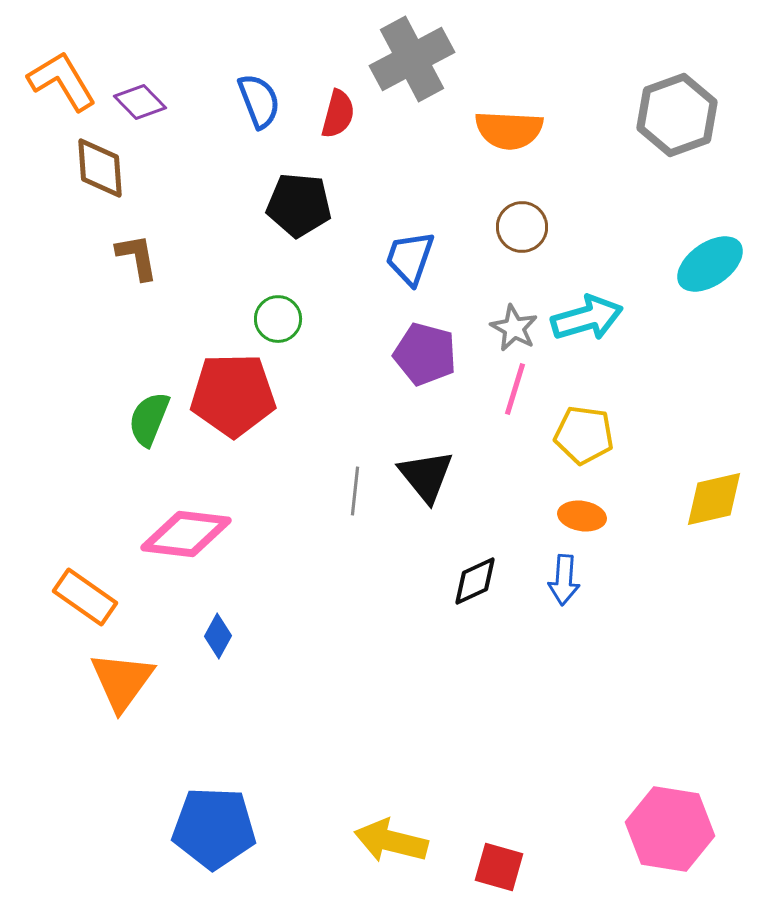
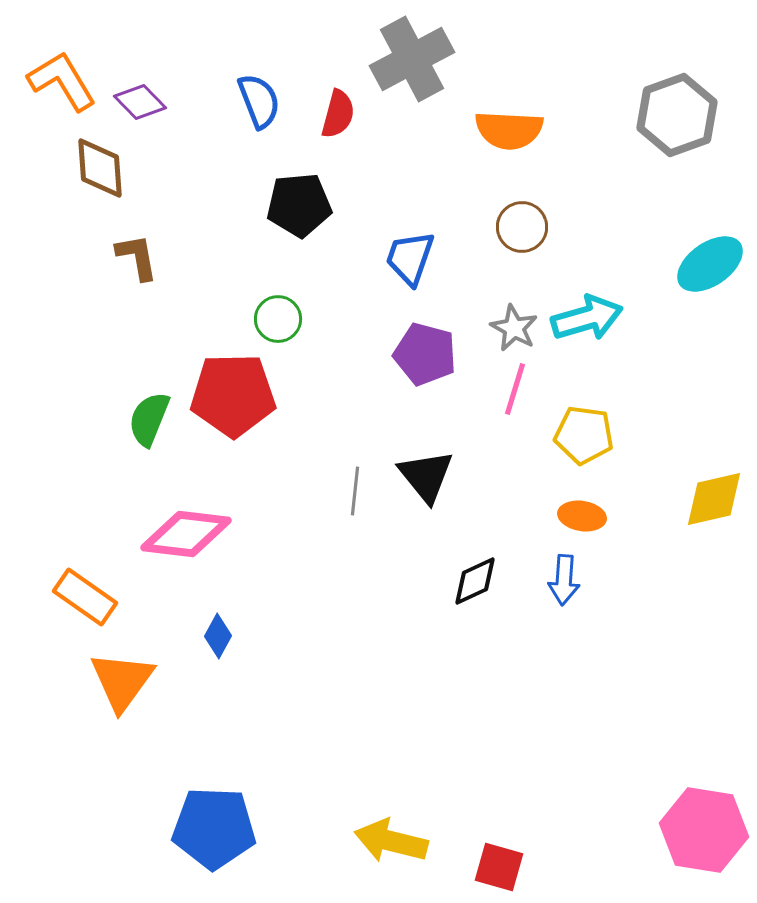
black pentagon: rotated 10 degrees counterclockwise
pink hexagon: moved 34 px right, 1 px down
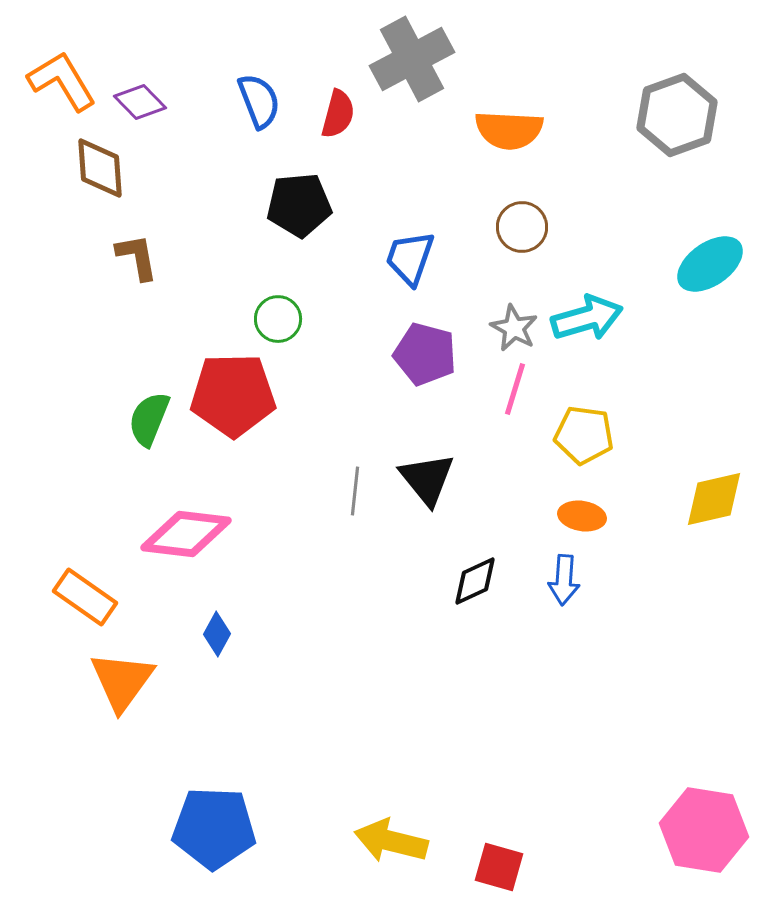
black triangle: moved 1 px right, 3 px down
blue diamond: moved 1 px left, 2 px up
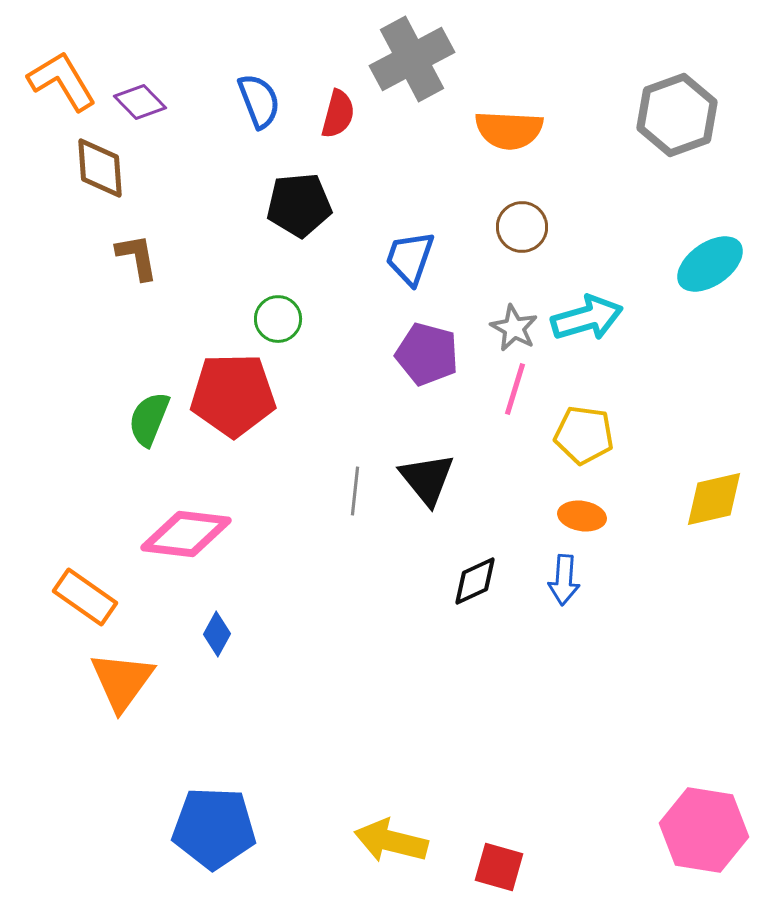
purple pentagon: moved 2 px right
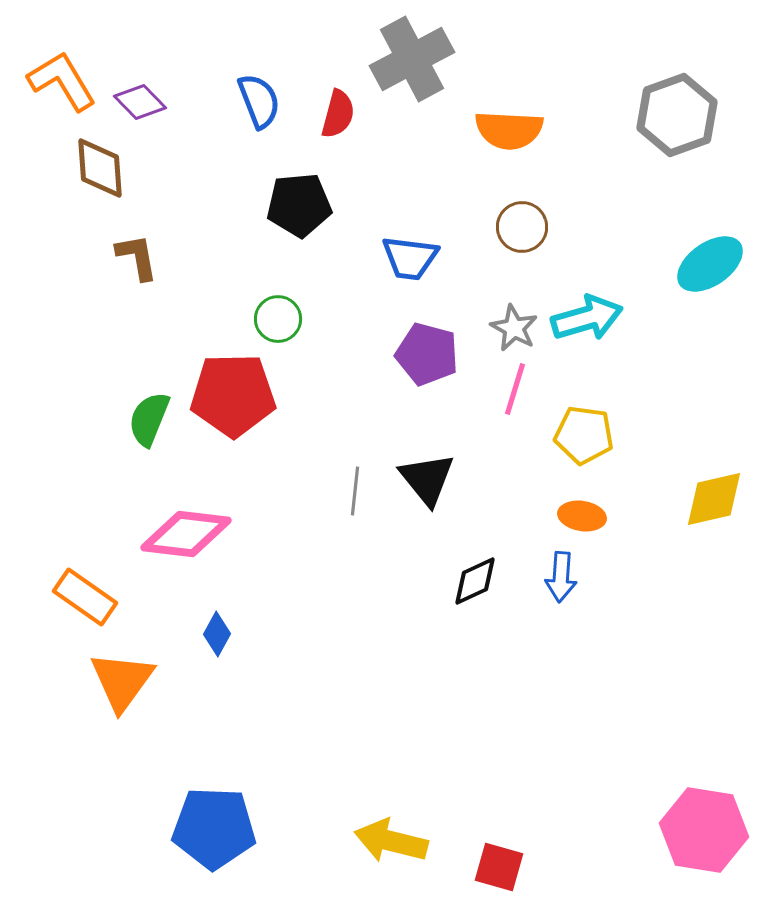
blue trapezoid: rotated 102 degrees counterclockwise
blue arrow: moved 3 px left, 3 px up
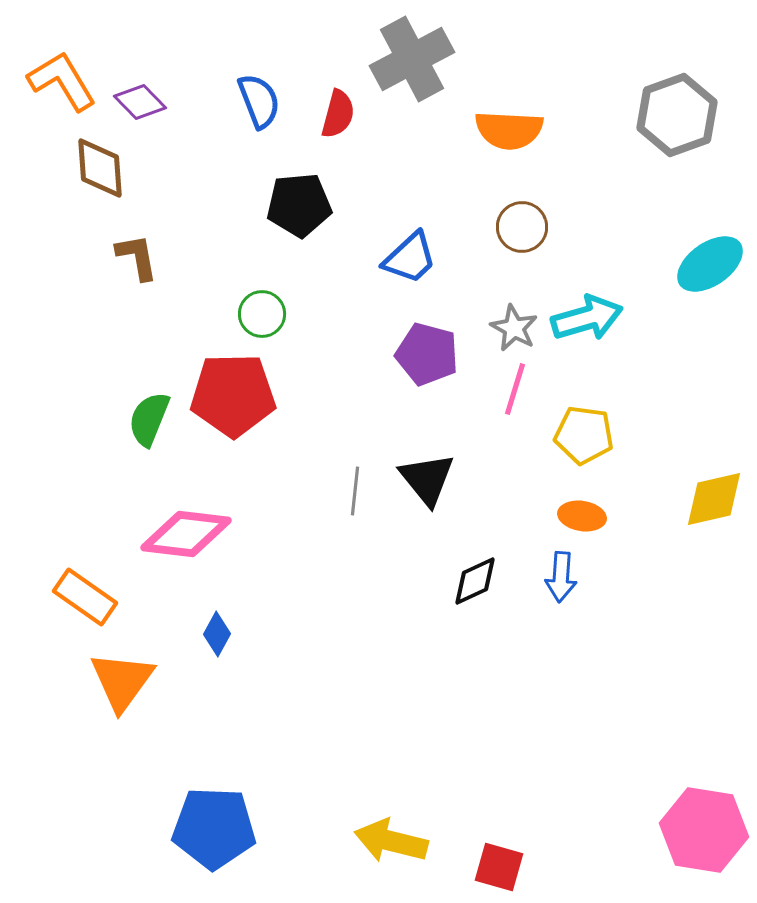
blue trapezoid: rotated 50 degrees counterclockwise
green circle: moved 16 px left, 5 px up
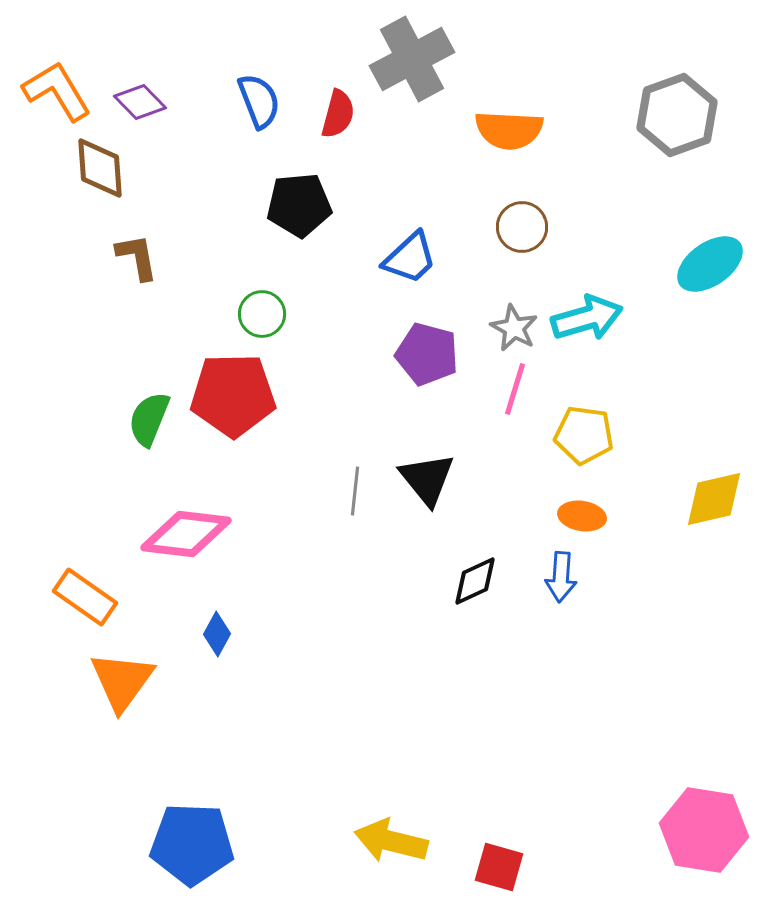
orange L-shape: moved 5 px left, 10 px down
blue pentagon: moved 22 px left, 16 px down
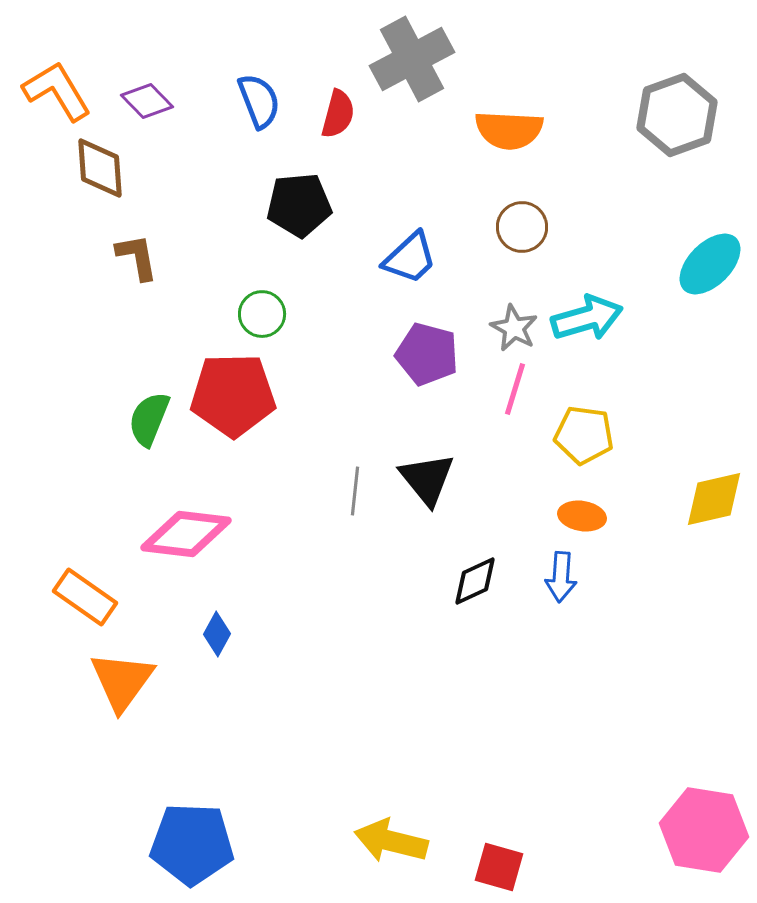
purple diamond: moved 7 px right, 1 px up
cyan ellipse: rotated 10 degrees counterclockwise
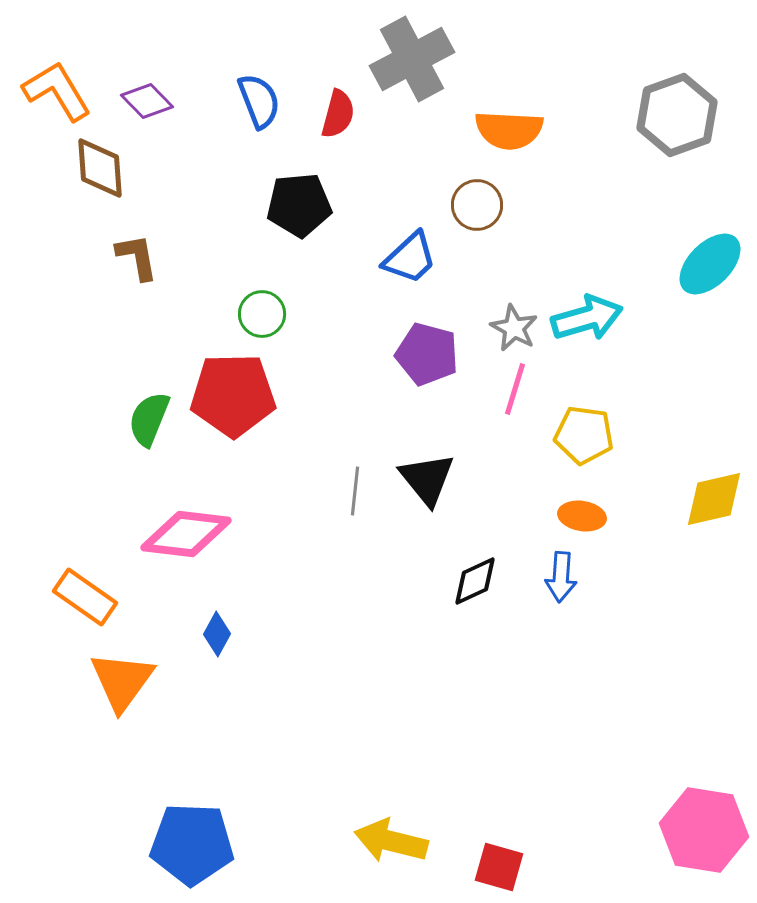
brown circle: moved 45 px left, 22 px up
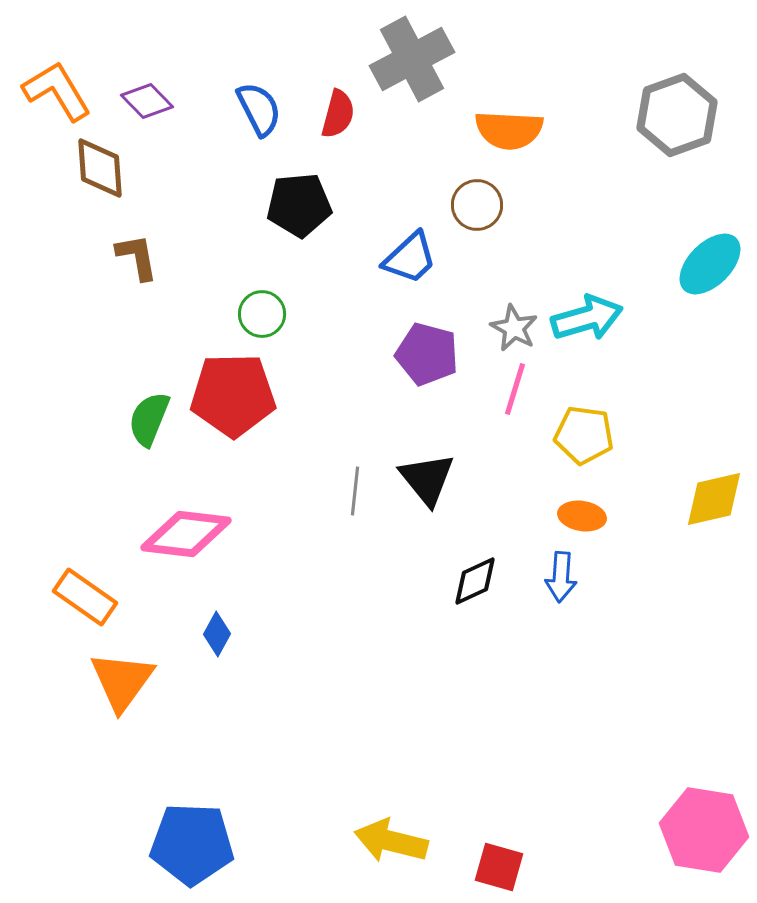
blue semicircle: moved 8 px down; rotated 6 degrees counterclockwise
